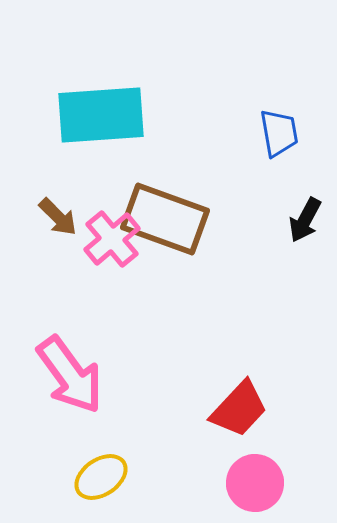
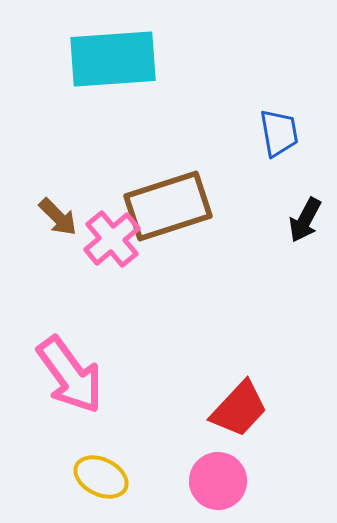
cyan rectangle: moved 12 px right, 56 px up
brown rectangle: moved 3 px right, 13 px up; rotated 38 degrees counterclockwise
yellow ellipse: rotated 60 degrees clockwise
pink circle: moved 37 px left, 2 px up
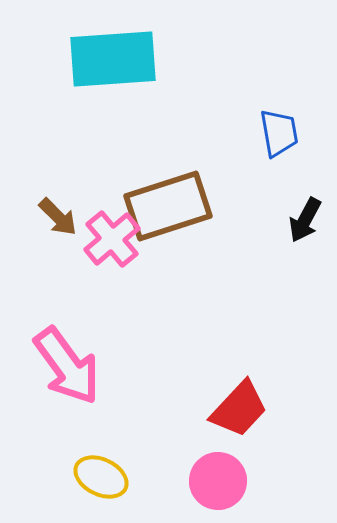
pink arrow: moved 3 px left, 9 px up
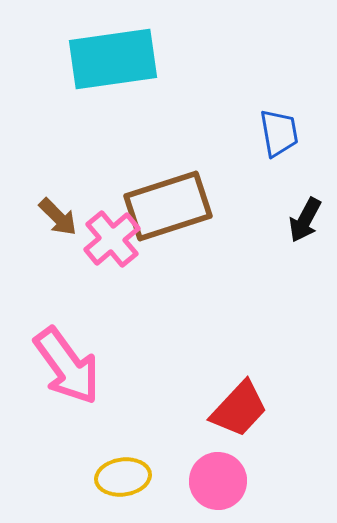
cyan rectangle: rotated 4 degrees counterclockwise
yellow ellipse: moved 22 px right; rotated 34 degrees counterclockwise
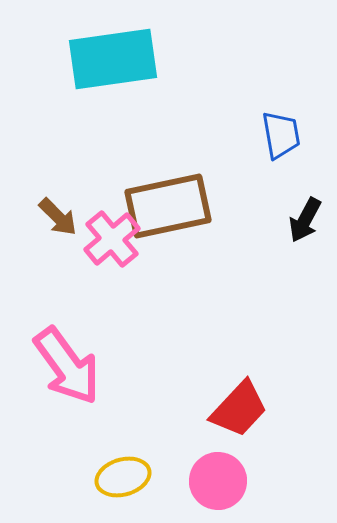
blue trapezoid: moved 2 px right, 2 px down
brown rectangle: rotated 6 degrees clockwise
yellow ellipse: rotated 8 degrees counterclockwise
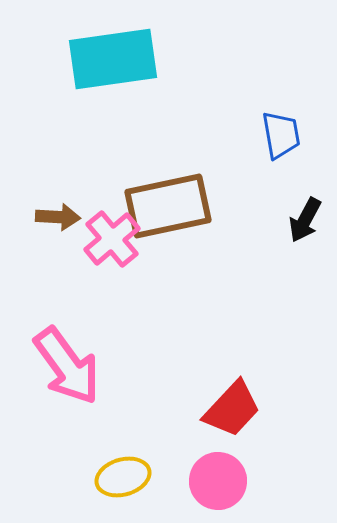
brown arrow: rotated 42 degrees counterclockwise
red trapezoid: moved 7 px left
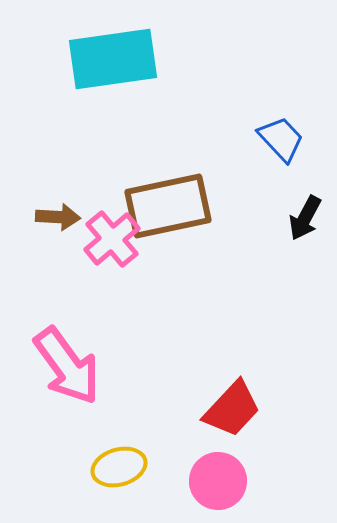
blue trapezoid: moved 4 px down; rotated 33 degrees counterclockwise
black arrow: moved 2 px up
yellow ellipse: moved 4 px left, 10 px up
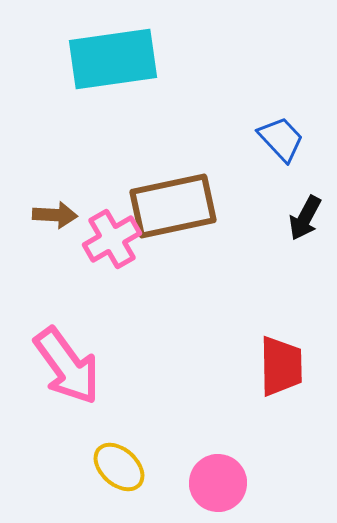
brown rectangle: moved 5 px right
brown arrow: moved 3 px left, 2 px up
pink cross: rotated 10 degrees clockwise
red trapezoid: moved 49 px right, 43 px up; rotated 44 degrees counterclockwise
yellow ellipse: rotated 58 degrees clockwise
pink circle: moved 2 px down
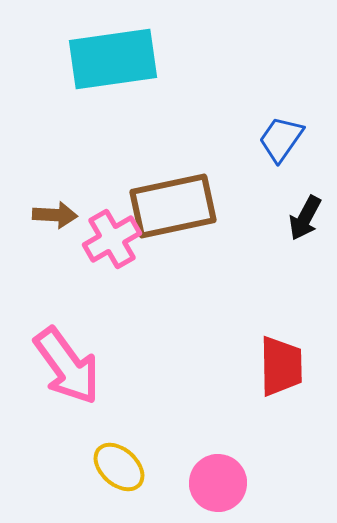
blue trapezoid: rotated 102 degrees counterclockwise
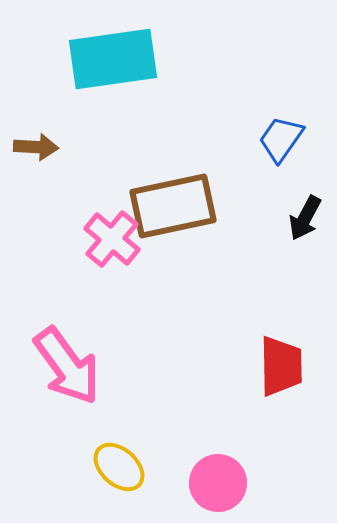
brown arrow: moved 19 px left, 68 px up
pink cross: rotated 20 degrees counterclockwise
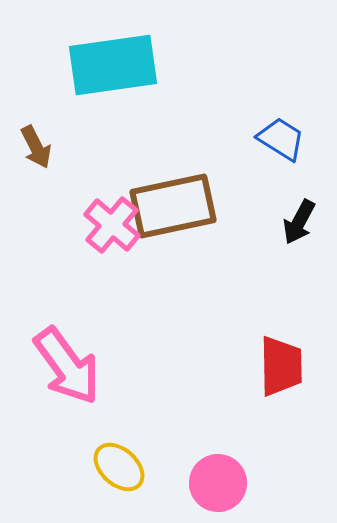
cyan rectangle: moved 6 px down
blue trapezoid: rotated 87 degrees clockwise
brown arrow: rotated 60 degrees clockwise
black arrow: moved 6 px left, 4 px down
pink cross: moved 14 px up
